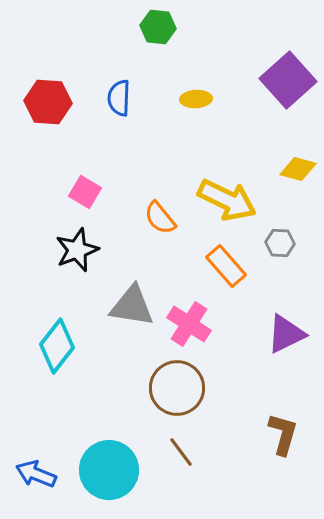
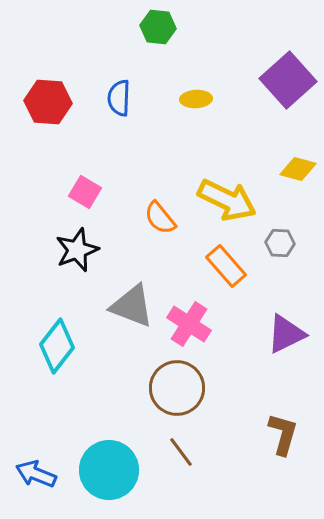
gray triangle: rotated 12 degrees clockwise
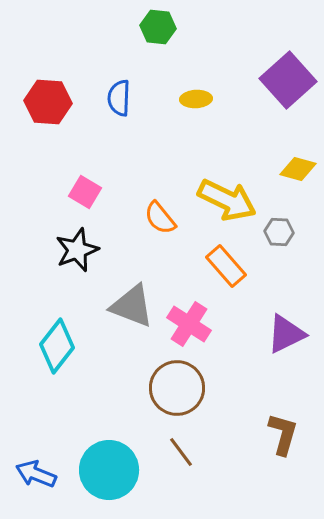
gray hexagon: moved 1 px left, 11 px up
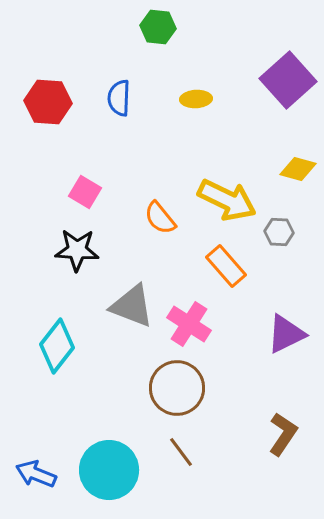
black star: rotated 24 degrees clockwise
brown L-shape: rotated 18 degrees clockwise
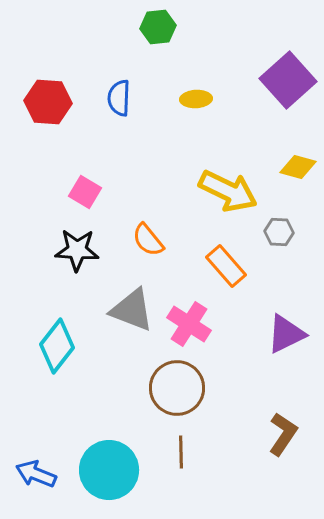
green hexagon: rotated 12 degrees counterclockwise
yellow diamond: moved 2 px up
yellow arrow: moved 1 px right, 9 px up
orange semicircle: moved 12 px left, 22 px down
gray triangle: moved 4 px down
brown line: rotated 36 degrees clockwise
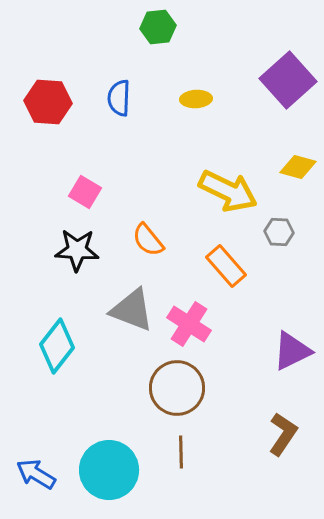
purple triangle: moved 6 px right, 17 px down
blue arrow: rotated 9 degrees clockwise
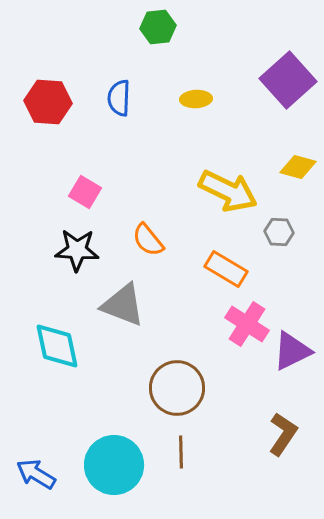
orange rectangle: moved 3 px down; rotated 18 degrees counterclockwise
gray triangle: moved 9 px left, 5 px up
pink cross: moved 58 px right
cyan diamond: rotated 50 degrees counterclockwise
cyan circle: moved 5 px right, 5 px up
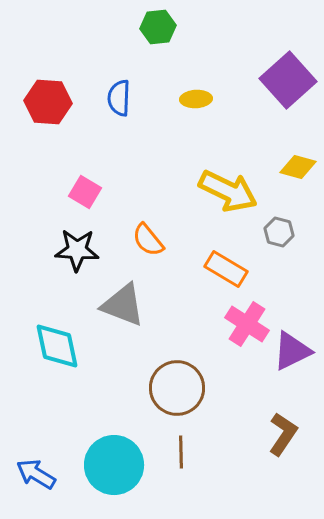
gray hexagon: rotated 12 degrees clockwise
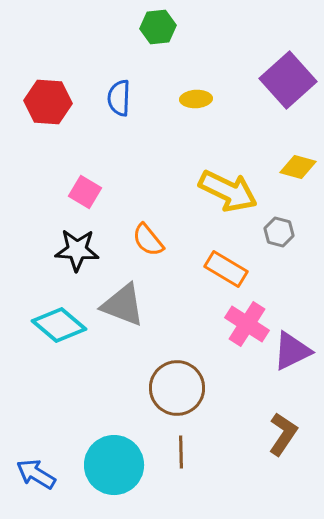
cyan diamond: moved 2 px right, 21 px up; rotated 38 degrees counterclockwise
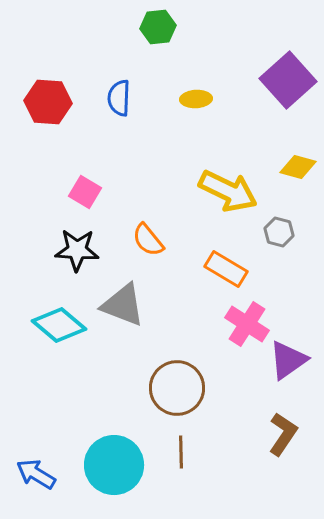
purple triangle: moved 4 px left, 9 px down; rotated 9 degrees counterclockwise
